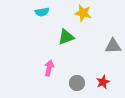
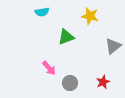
yellow star: moved 7 px right, 3 px down
gray triangle: rotated 36 degrees counterclockwise
pink arrow: rotated 126 degrees clockwise
gray circle: moved 7 px left
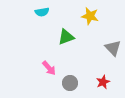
gray triangle: moved 2 px down; rotated 36 degrees counterclockwise
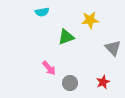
yellow star: moved 4 px down; rotated 18 degrees counterclockwise
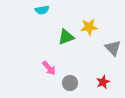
cyan semicircle: moved 2 px up
yellow star: moved 1 px left, 7 px down
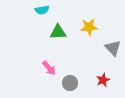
green triangle: moved 8 px left, 5 px up; rotated 18 degrees clockwise
red star: moved 2 px up
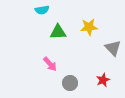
pink arrow: moved 1 px right, 4 px up
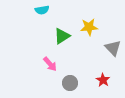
green triangle: moved 4 px right, 4 px down; rotated 30 degrees counterclockwise
red star: rotated 16 degrees counterclockwise
